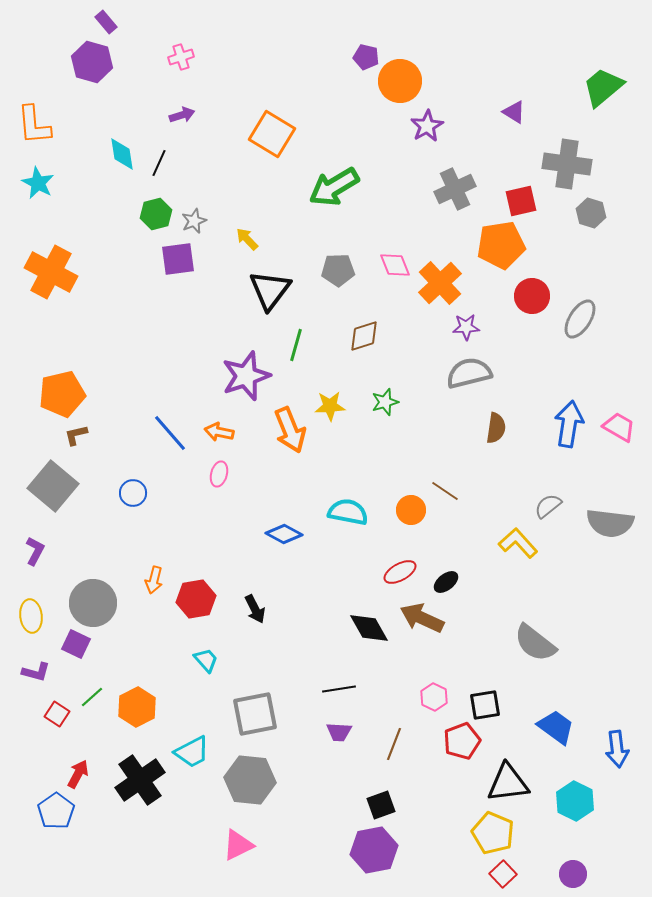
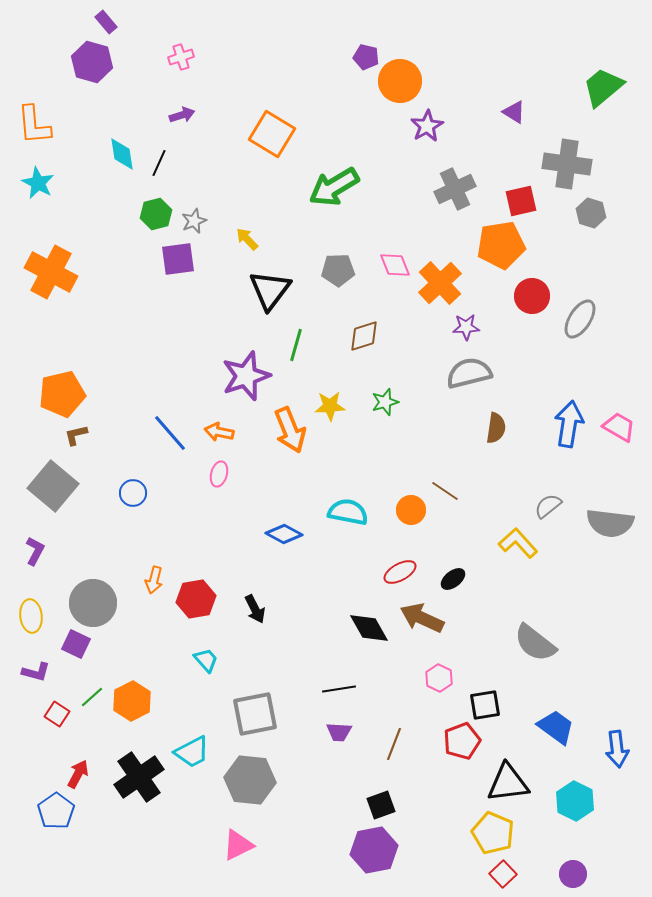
black ellipse at (446, 582): moved 7 px right, 3 px up
pink hexagon at (434, 697): moved 5 px right, 19 px up
orange hexagon at (137, 707): moved 5 px left, 6 px up
black cross at (140, 780): moved 1 px left, 3 px up
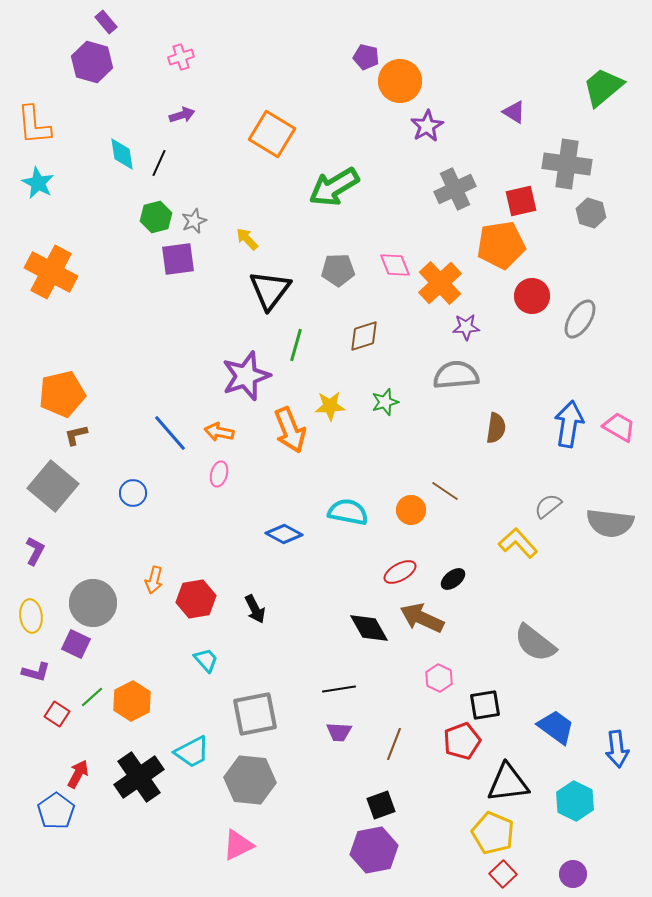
green hexagon at (156, 214): moved 3 px down
gray semicircle at (469, 373): moved 13 px left, 2 px down; rotated 9 degrees clockwise
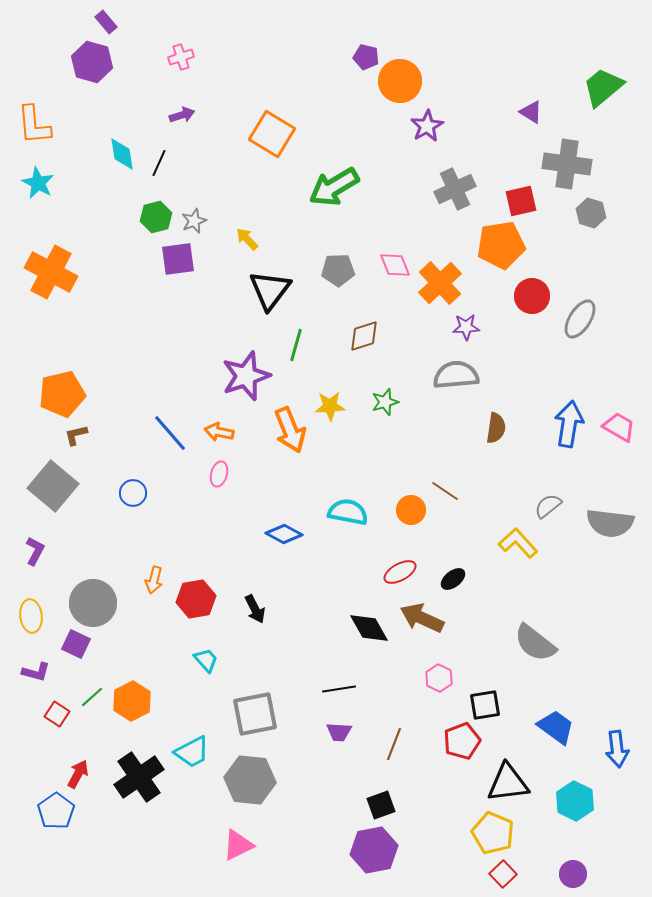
purple triangle at (514, 112): moved 17 px right
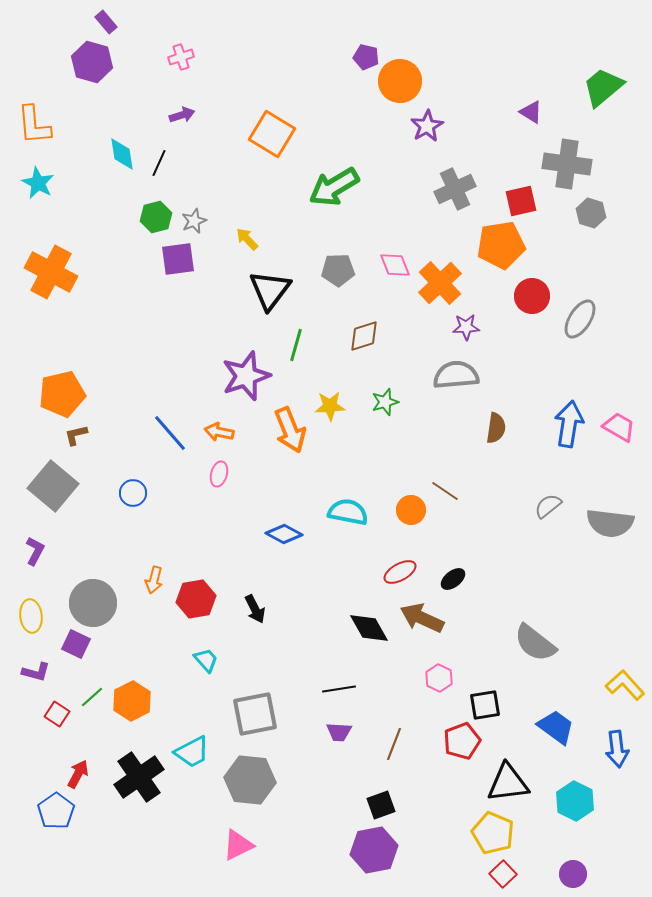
yellow L-shape at (518, 543): moved 107 px right, 142 px down
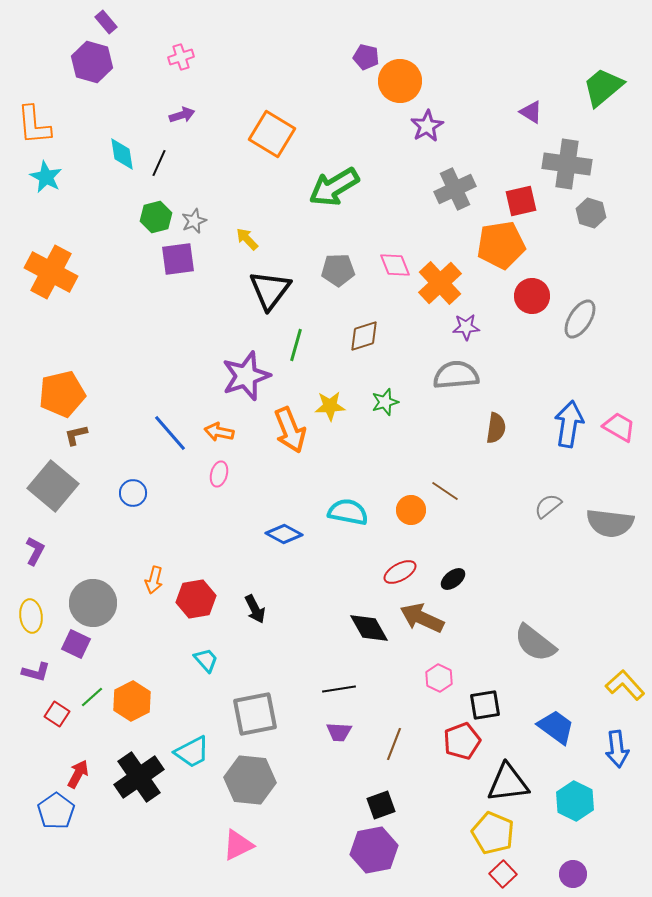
cyan star at (38, 183): moved 8 px right, 6 px up
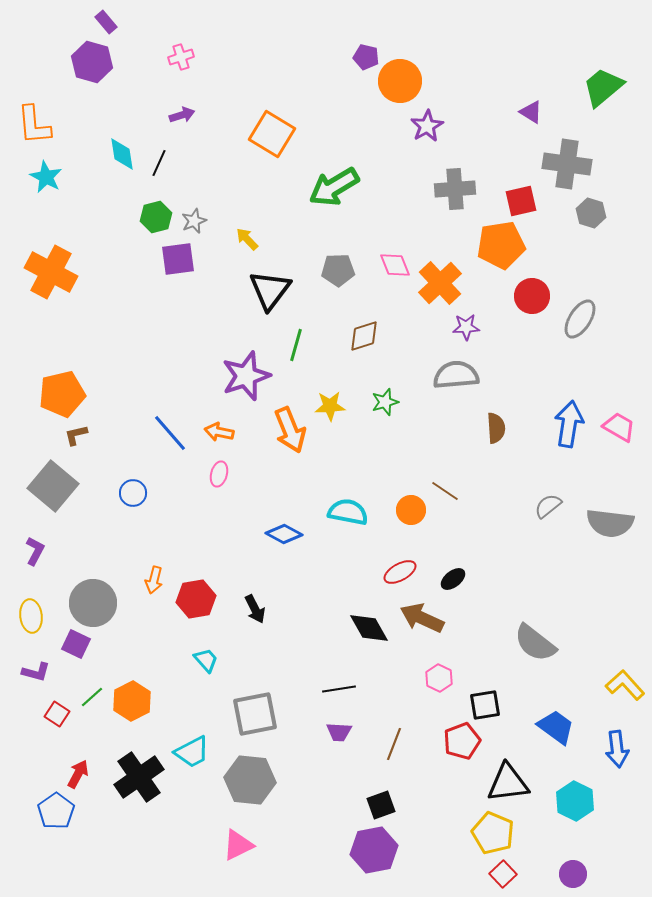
gray cross at (455, 189): rotated 21 degrees clockwise
brown semicircle at (496, 428): rotated 12 degrees counterclockwise
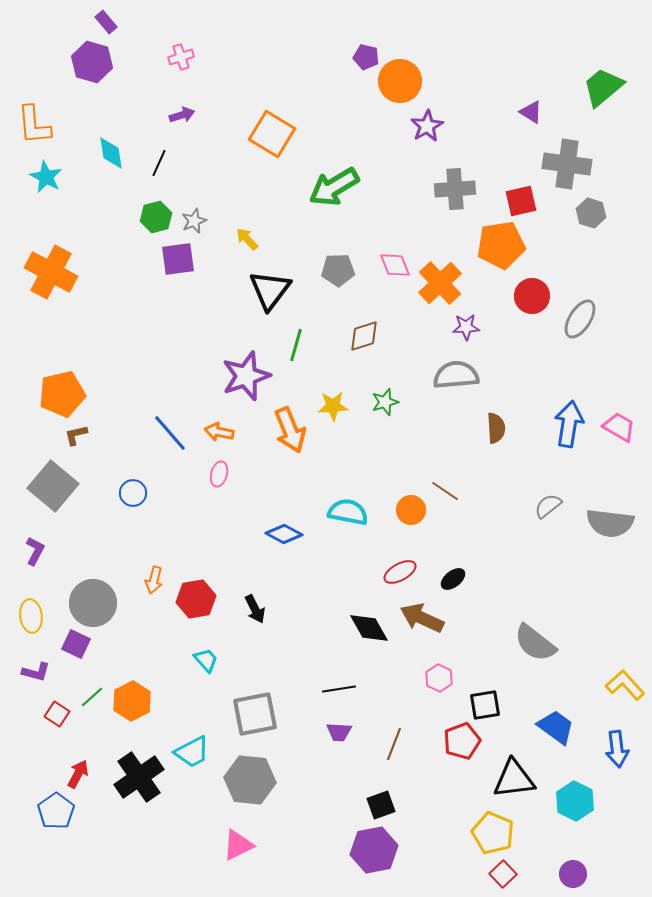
cyan diamond at (122, 154): moved 11 px left, 1 px up
yellow star at (330, 406): moved 3 px right
black triangle at (508, 783): moved 6 px right, 4 px up
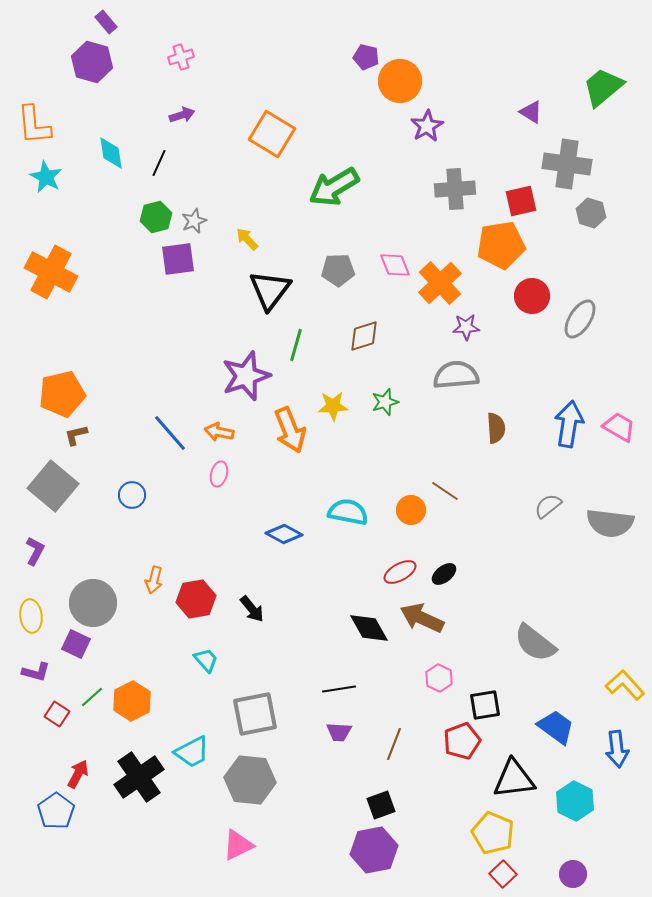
blue circle at (133, 493): moved 1 px left, 2 px down
black ellipse at (453, 579): moved 9 px left, 5 px up
black arrow at (255, 609): moved 3 px left; rotated 12 degrees counterclockwise
